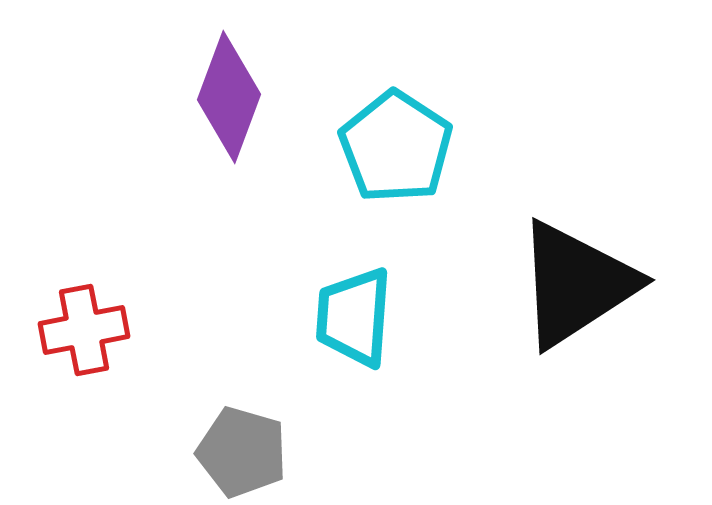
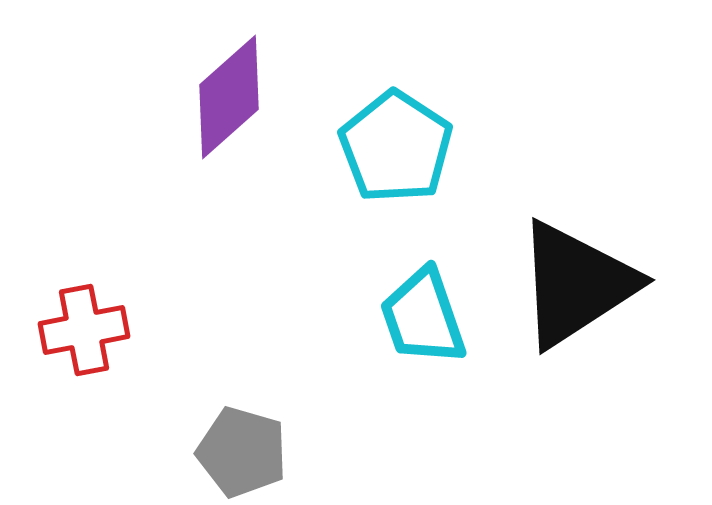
purple diamond: rotated 28 degrees clockwise
cyan trapezoid: moved 69 px right; rotated 23 degrees counterclockwise
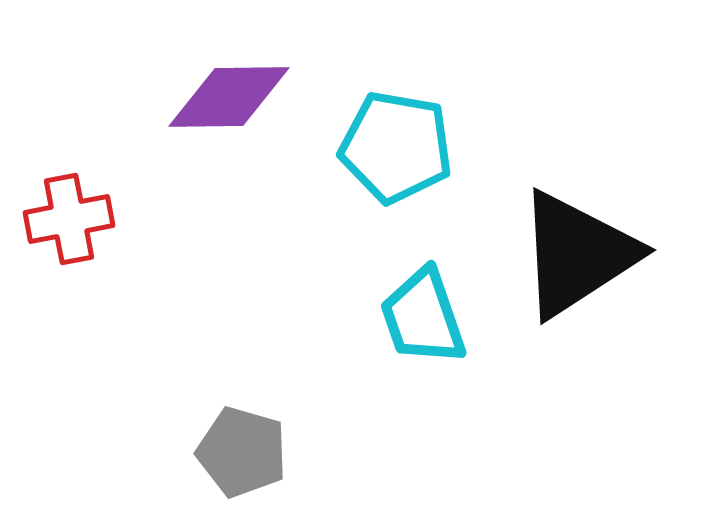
purple diamond: rotated 41 degrees clockwise
cyan pentagon: rotated 23 degrees counterclockwise
black triangle: moved 1 px right, 30 px up
red cross: moved 15 px left, 111 px up
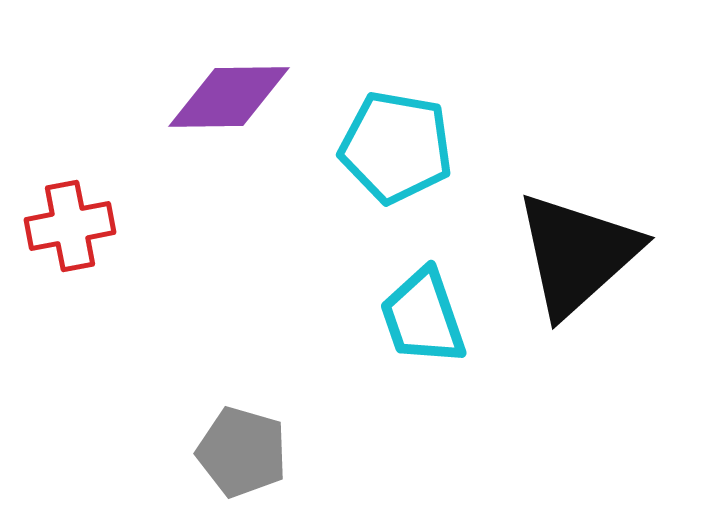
red cross: moved 1 px right, 7 px down
black triangle: rotated 9 degrees counterclockwise
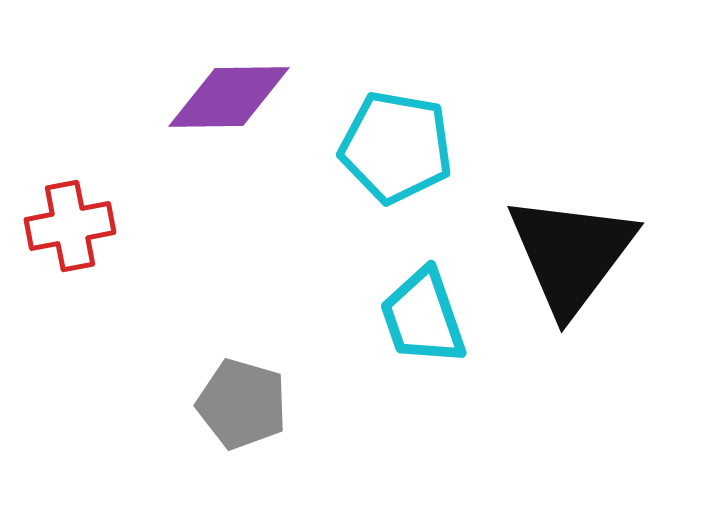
black triangle: moved 6 px left; rotated 11 degrees counterclockwise
gray pentagon: moved 48 px up
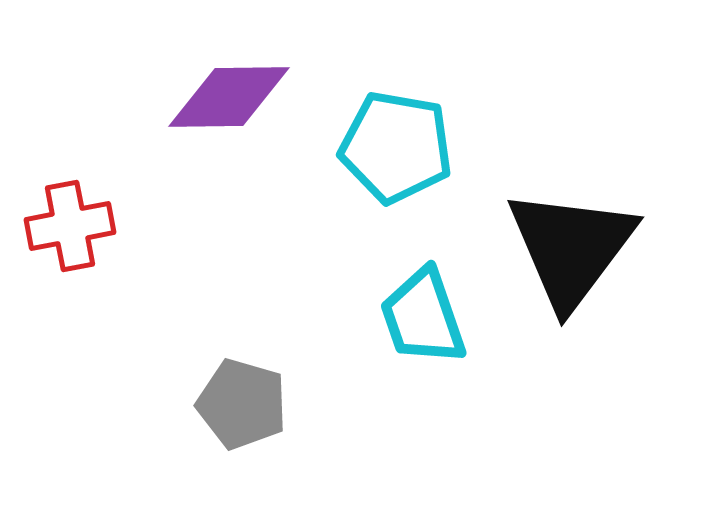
black triangle: moved 6 px up
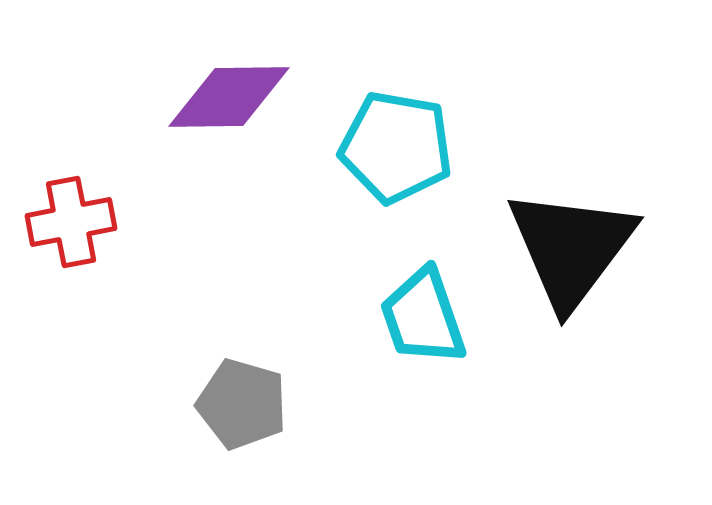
red cross: moved 1 px right, 4 px up
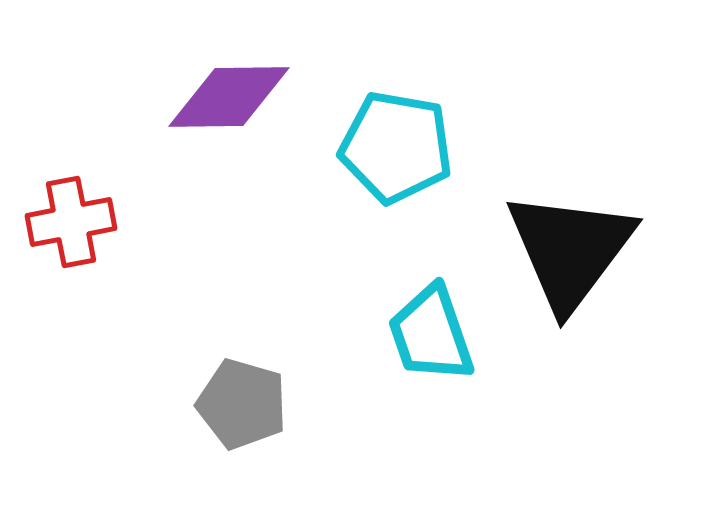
black triangle: moved 1 px left, 2 px down
cyan trapezoid: moved 8 px right, 17 px down
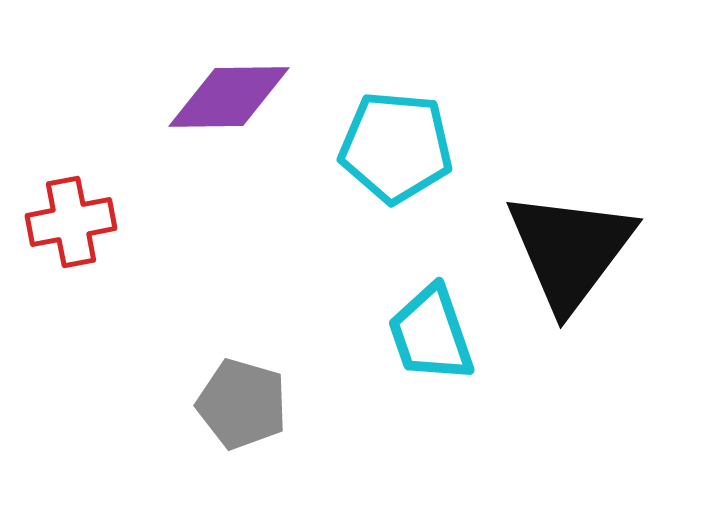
cyan pentagon: rotated 5 degrees counterclockwise
